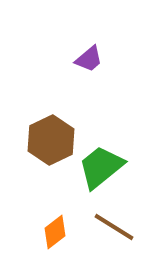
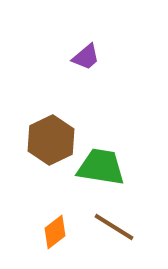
purple trapezoid: moved 3 px left, 2 px up
green trapezoid: rotated 48 degrees clockwise
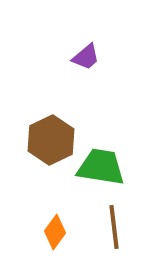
brown line: rotated 51 degrees clockwise
orange diamond: rotated 16 degrees counterclockwise
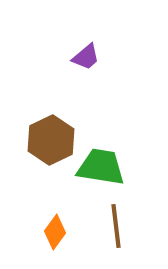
brown line: moved 2 px right, 1 px up
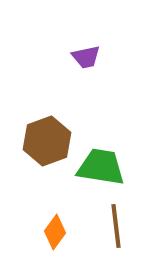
purple trapezoid: rotated 28 degrees clockwise
brown hexagon: moved 4 px left, 1 px down; rotated 6 degrees clockwise
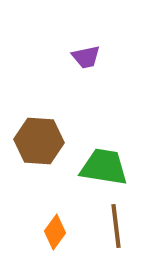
brown hexagon: moved 8 px left; rotated 24 degrees clockwise
green trapezoid: moved 3 px right
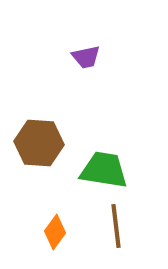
brown hexagon: moved 2 px down
green trapezoid: moved 3 px down
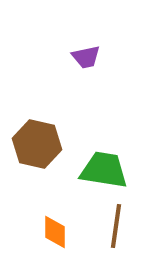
brown hexagon: moved 2 px left, 1 px down; rotated 9 degrees clockwise
brown line: rotated 15 degrees clockwise
orange diamond: rotated 36 degrees counterclockwise
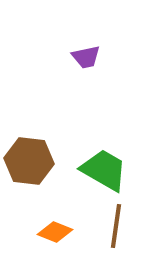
brown hexagon: moved 8 px left, 17 px down; rotated 6 degrees counterclockwise
green trapezoid: rotated 21 degrees clockwise
orange diamond: rotated 68 degrees counterclockwise
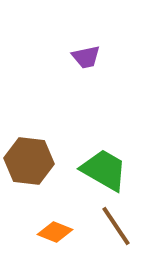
brown line: rotated 42 degrees counterclockwise
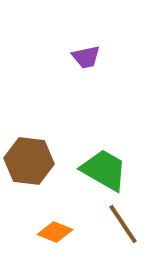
brown line: moved 7 px right, 2 px up
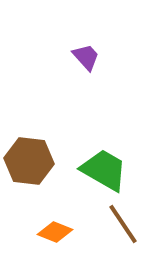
purple trapezoid: rotated 120 degrees counterclockwise
